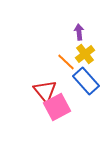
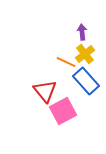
purple arrow: moved 3 px right
orange line: rotated 18 degrees counterclockwise
pink square: moved 6 px right, 4 px down
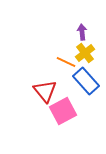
yellow cross: moved 1 px up
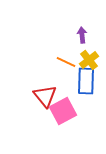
purple arrow: moved 3 px down
yellow cross: moved 4 px right, 7 px down
blue rectangle: rotated 44 degrees clockwise
red triangle: moved 5 px down
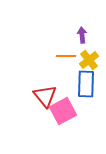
orange line: moved 6 px up; rotated 24 degrees counterclockwise
blue rectangle: moved 3 px down
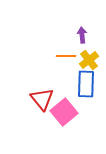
red triangle: moved 3 px left, 3 px down
pink square: moved 1 px right, 1 px down; rotated 12 degrees counterclockwise
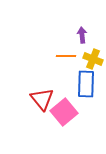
yellow cross: moved 4 px right, 1 px up; rotated 30 degrees counterclockwise
